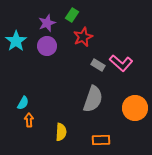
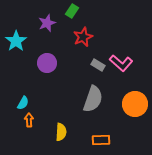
green rectangle: moved 4 px up
purple circle: moved 17 px down
orange circle: moved 4 px up
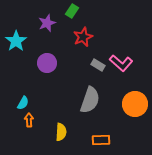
gray semicircle: moved 3 px left, 1 px down
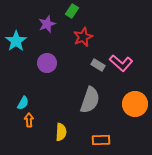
purple star: moved 1 px down
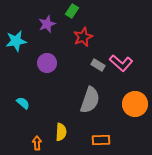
cyan star: rotated 25 degrees clockwise
cyan semicircle: rotated 80 degrees counterclockwise
orange arrow: moved 8 px right, 23 px down
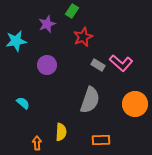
purple circle: moved 2 px down
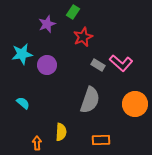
green rectangle: moved 1 px right, 1 px down
cyan star: moved 6 px right, 13 px down
